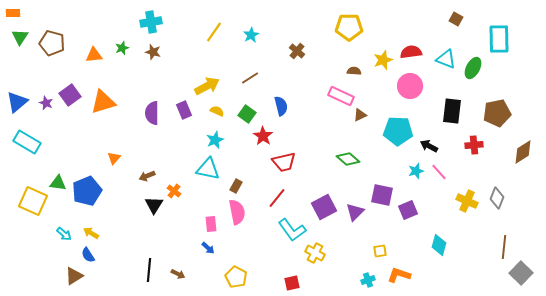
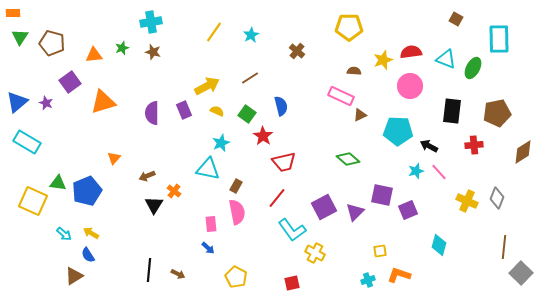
purple square at (70, 95): moved 13 px up
cyan star at (215, 140): moved 6 px right, 3 px down
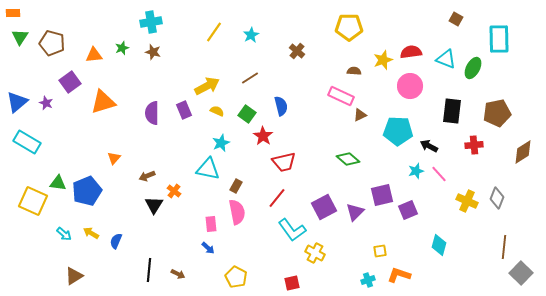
pink line at (439, 172): moved 2 px down
purple square at (382, 195): rotated 25 degrees counterclockwise
blue semicircle at (88, 255): moved 28 px right, 14 px up; rotated 56 degrees clockwise
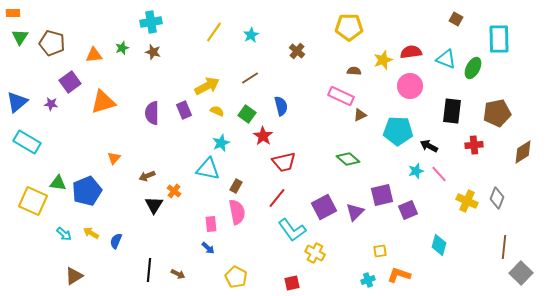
purple star at (46, 103): moved 5 px right, 1 px down; rotated 16 degrees counterclockwise
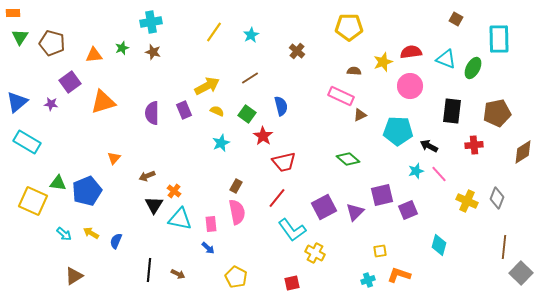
yellow star at (383, 60): moved 2 px down
cyan triangle at (208, 169): moved 28 px left, 50 px down
